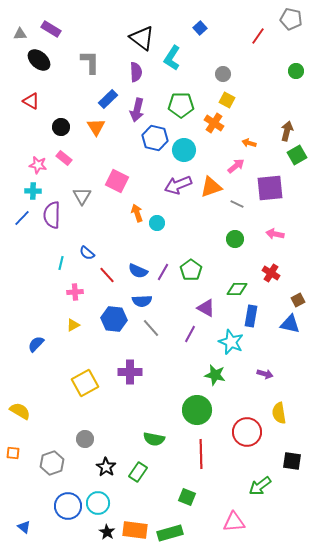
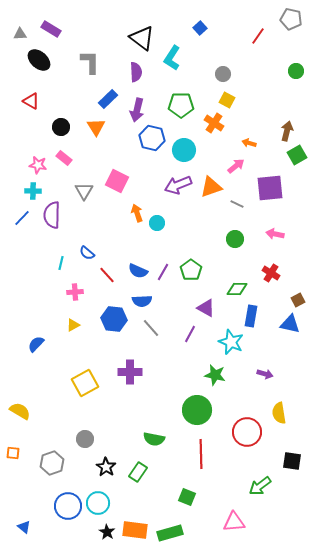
blue hexagon at (155, 138): moved 3 px left
gray triangle at (82, 196): moved 2 px right, 5 px up
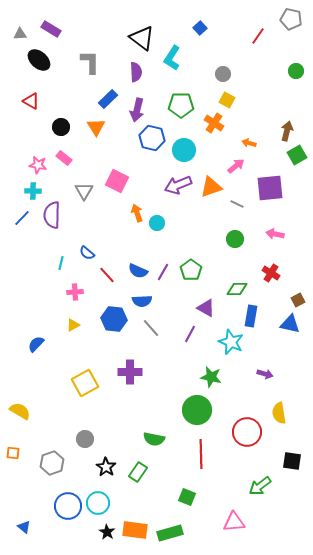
green star at (215, 375): moved 4 px left, 2 px down
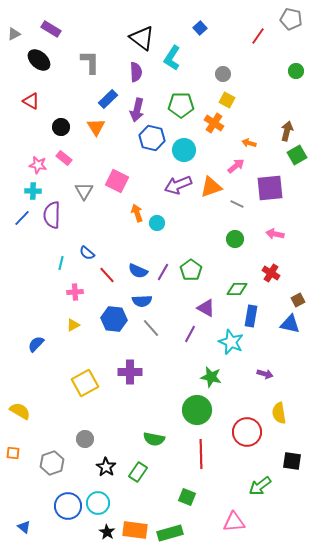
gray triangle at (20, 34): moved 6 px left; rotated 24 degrees counterclockwise
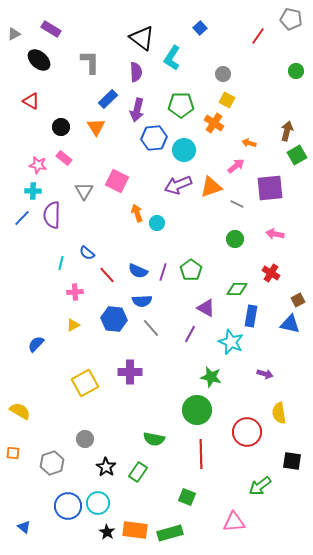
blue hexagon at (152, 138): moved 2 px right; rotated 20 degrees counterclockwise
purple line at (163, 272): rotated 12 degrees counterclockwise
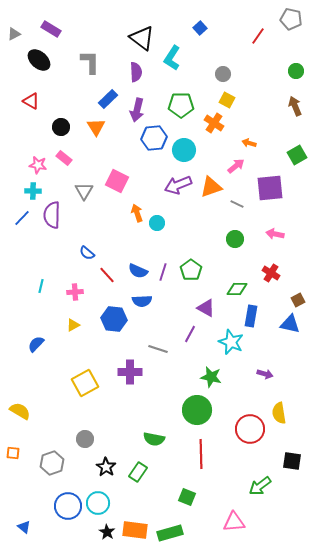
brown arrow at (287, 131): moved 8 px right, 25 px up; rotated 36 degrees counterclockwise
cyan line at (61, 263): moved 20 px left, 23 px down
gray line at (151, 328): moved 7 px right, 21 px down; rotated 30 degrees counterclockwise
red circle at (247, 432): moved 3 px right, 3 px up
